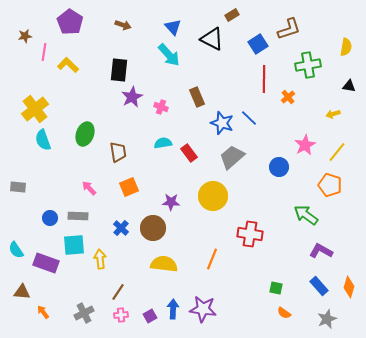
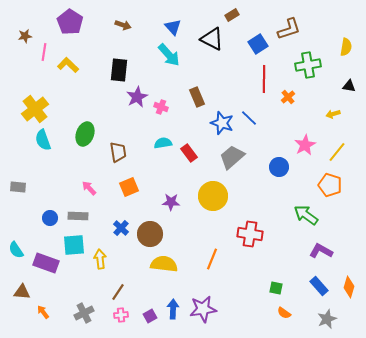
purple star at (132, 97): moved 5 px right
brown circle at (153, 228): moved 3 px left, 6 px down
purple star at (203, 309): rotated 16 degrees counterclockwise
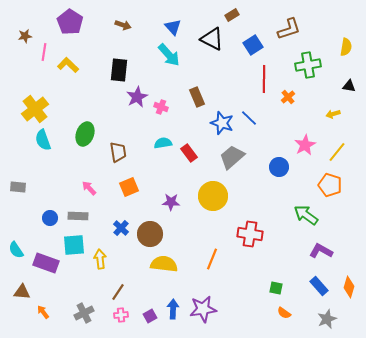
blue square at (258, 44): moved 5 px left, 1 px down
